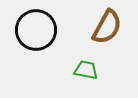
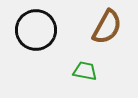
green trapezoid: moved 1 px left, 1 px down
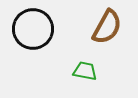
black circle: moved 3 px left, 1 px up
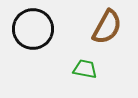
green trapezoid: moved 2 px up
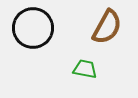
black circle: moved 1 px up
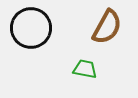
black circle: moved 2 px left
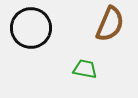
brown semicircle: moved 3 px right, 3 px up; rotated 6 degrees counterclockwise
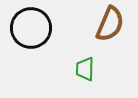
green trapezoid: rotated 100 degrees counterclockwise
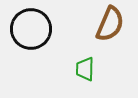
black circle: moved 1 px down
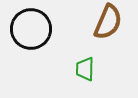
brown semicircle: moved 2 px left, 2 px up
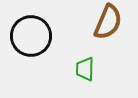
black circle: moved 7 px down
